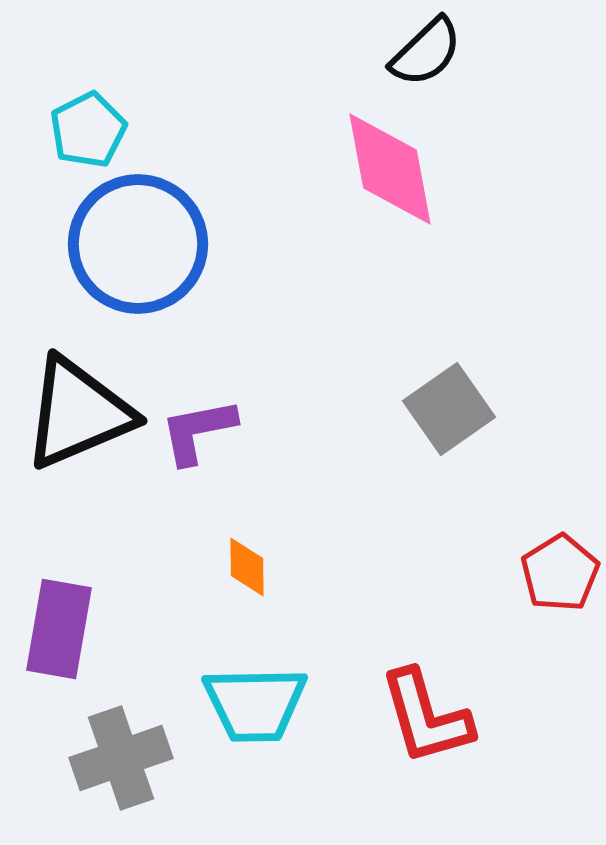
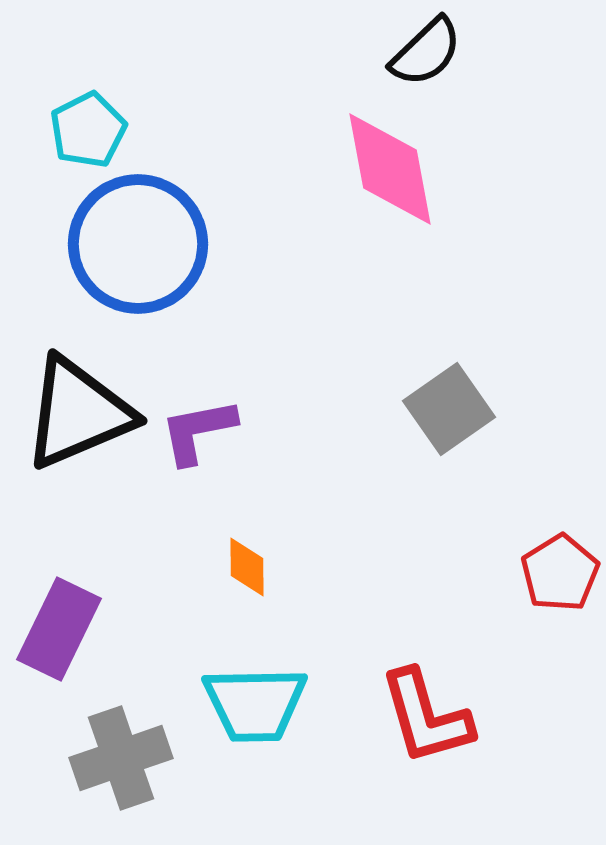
purple rectangle: rotated 16 degrees clockwise
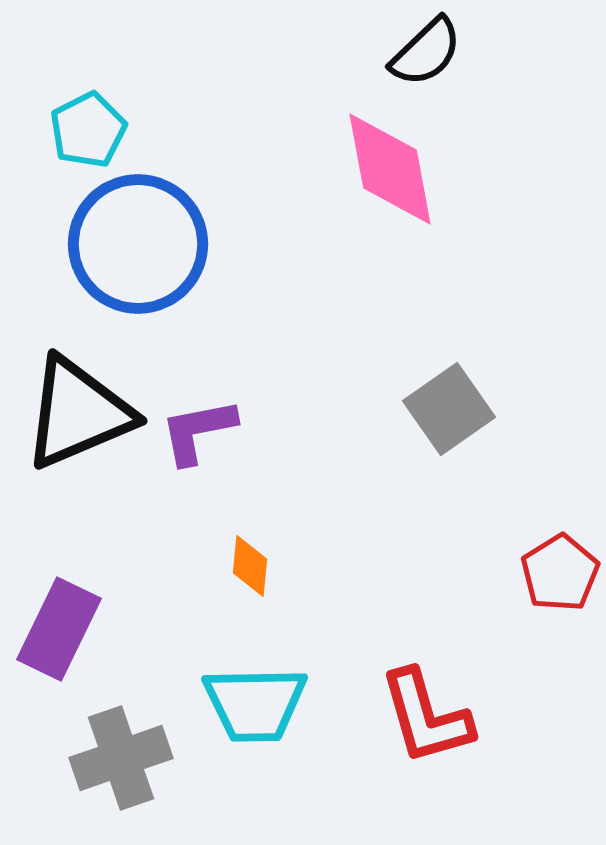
orange diamond: moved 3 px right, 1 px up; rotated 6 degrees clockwise
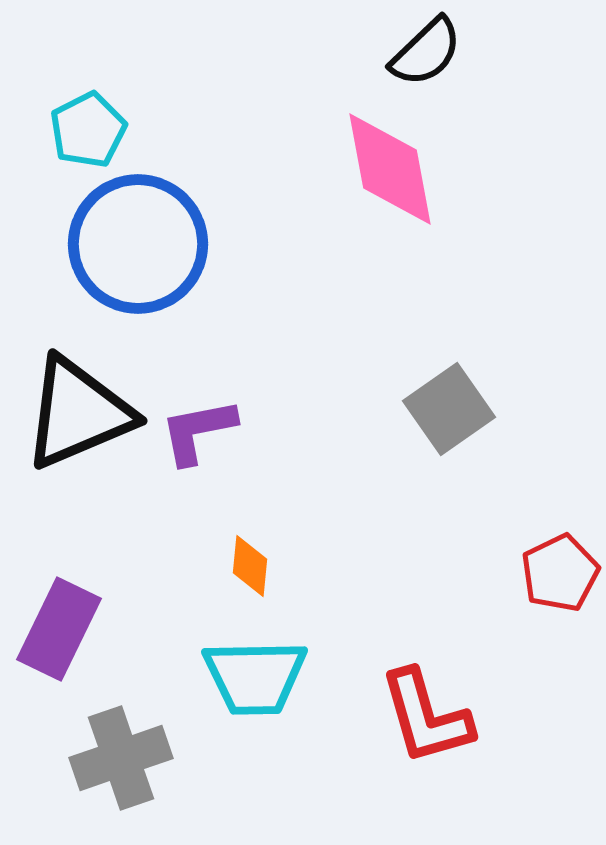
red pentagon: rotated 6 degrees clockwise
cyan trapezoid: moved 27 px up
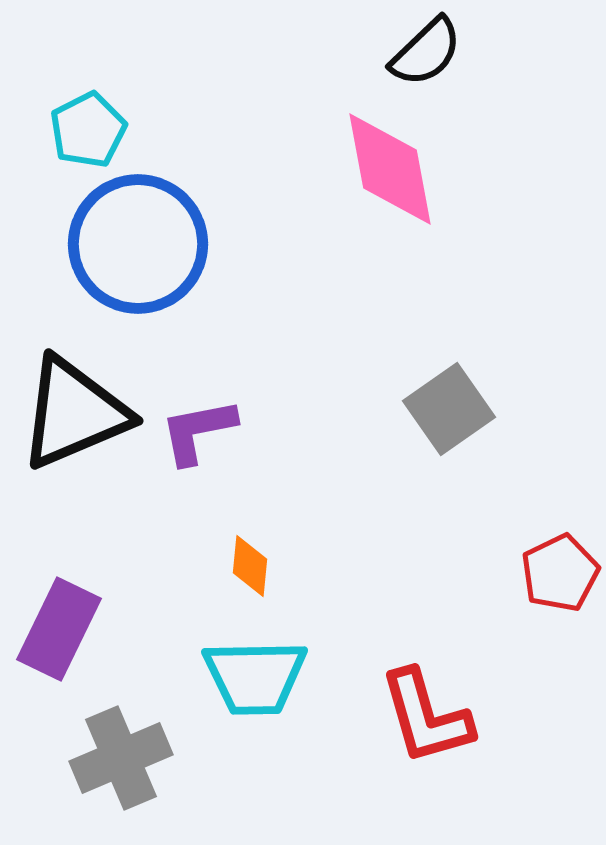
black triangle: moved 4 px left
gray cross: rotated 4 degrees counterclockwise
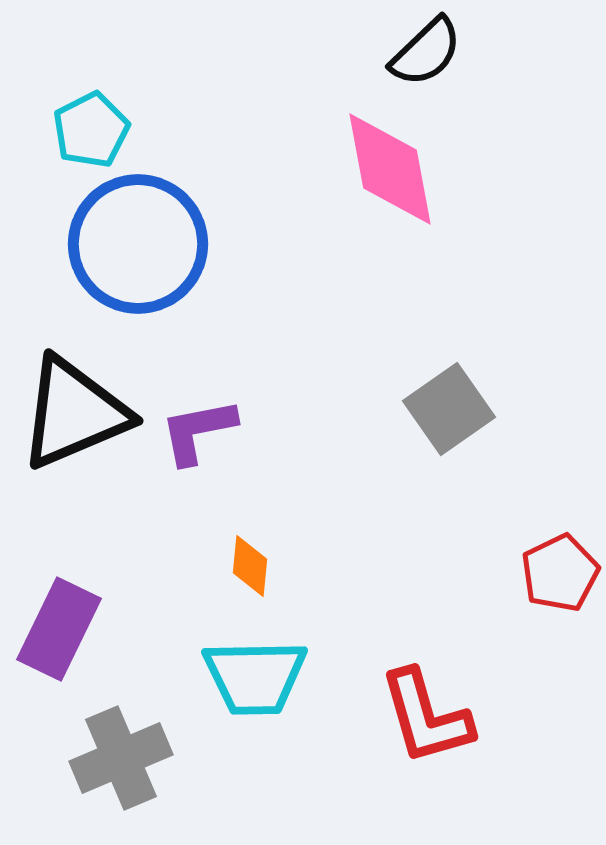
cyan pentagon: moved 3 px right
